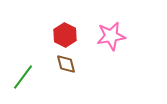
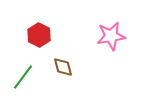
red hexagon: moved 26 px left
brown diamond: moved 3 px left, 3 px down
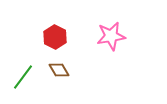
red hexagon: moved 16 px right, 2 px down
brown diamond: moved 4 px left, 3 px down; rotated 15 degrees counterclockwise
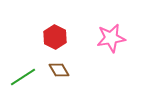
pink star: moved 2 px down
green line: rotated 20 degrees clockwise
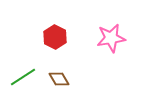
brown diamond: moved 9 px down
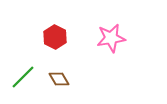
green line: rotated 12 degrees counterclockwise
